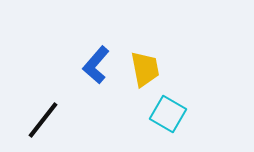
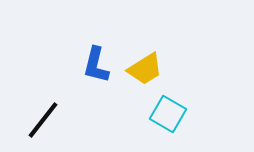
blue L-shape: rotated 27 degrees counterclockwise
yellow trapezoid: rotated 69 degrees clockwise
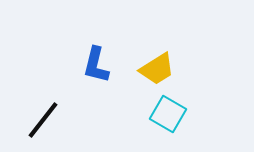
yellow trapezoid: moved 12 px right
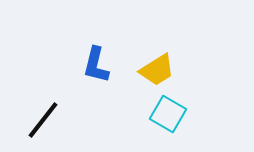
yellow trapezoid: moved 1 px down
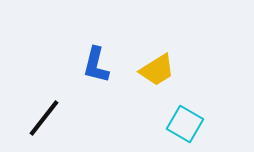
cyan square: moved 17 px right, 10 px down
black line: moved 1 px right, 2 px up
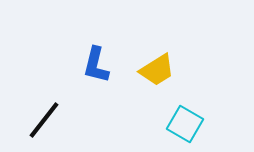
black line: moved 2 px down
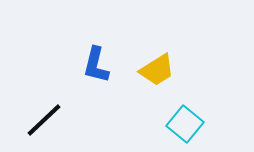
black line: rotated 9 degrees clockwise
cyan square: rotated 9 degrees clockwise
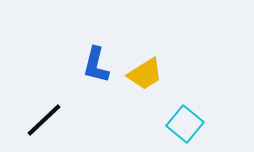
yellow trapezoid: moved 12 px left, 4 px down
